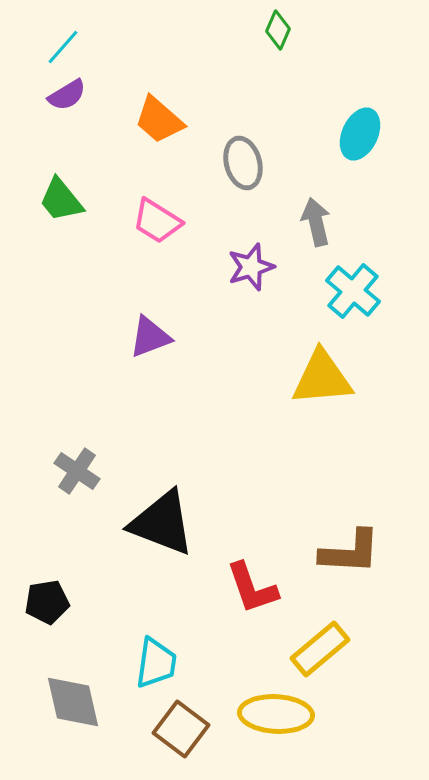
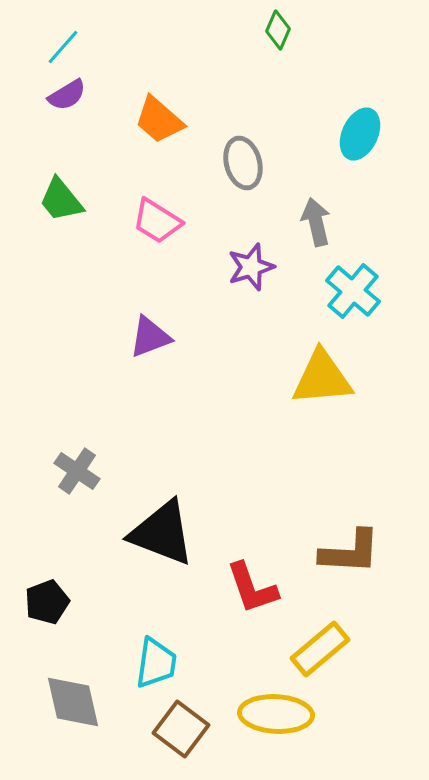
black triangle: moved 10 px down
black pentagon: rotated 12 degrees counterclockwise
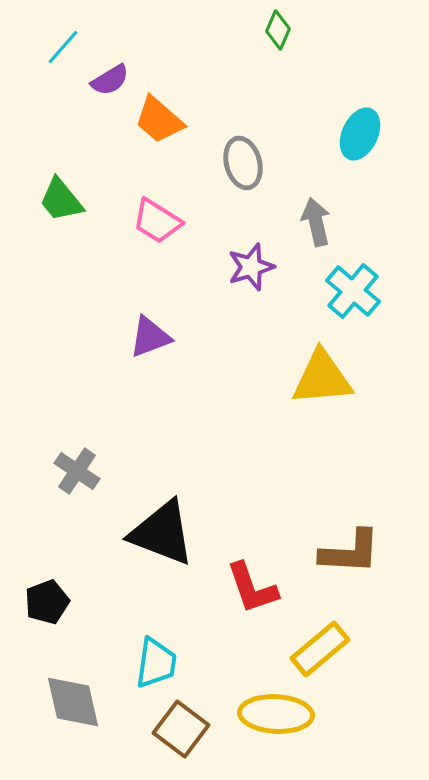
purple semicircle: moved 43 px right, 15 px up
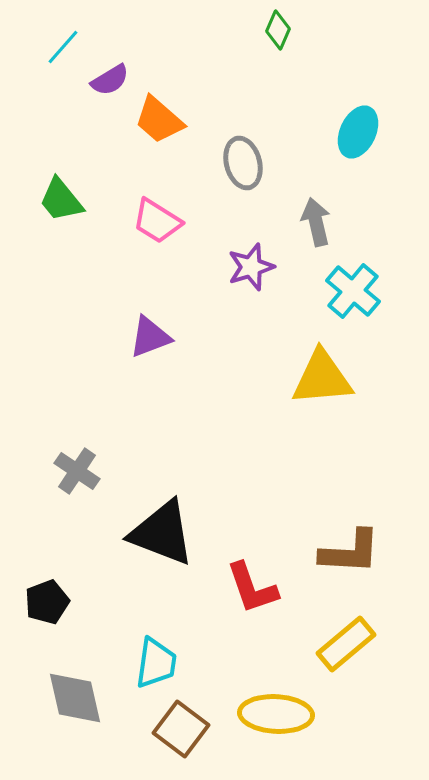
cyan ellipse: moved 2 px left, 2 px up
yellow rectangle: moved 26 px right, 5 px up
gray diamond: moved 2 px right, 4 px up
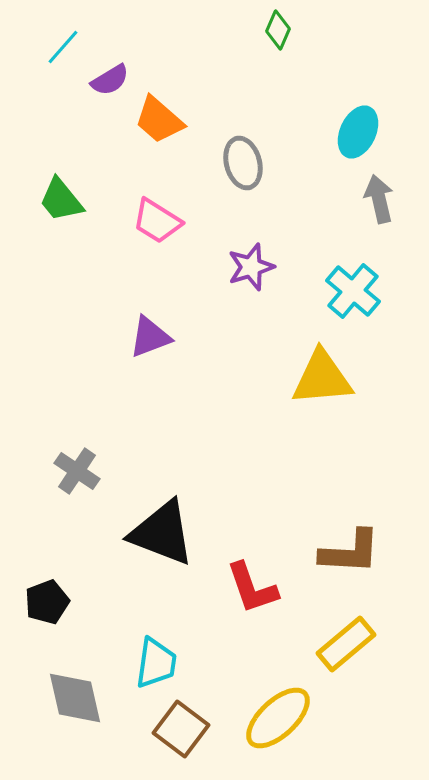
gray arrow: moved 63 px right, 23 px up
yellow ellipse: moved 2 px right, 4 px down; rotated 46 degrees counterclockwise
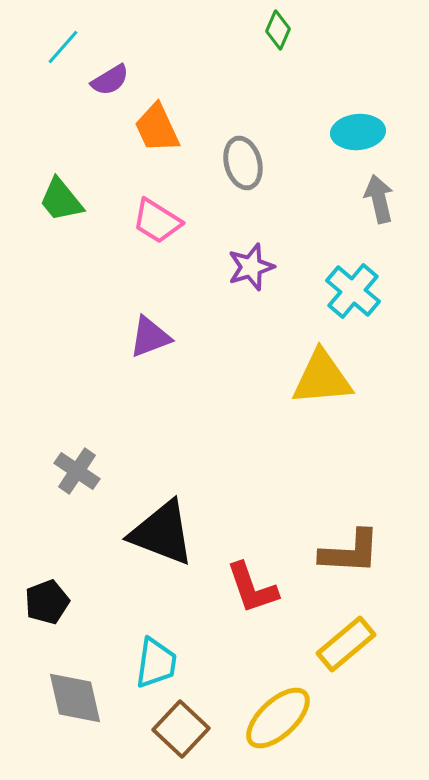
orange trapezoid: moved 2 px left, 8 px down; rotated 24 degrees clockwise
cyan ellipse: rotated 60 degrees clockwise
brown square: rotated 6 degrees clockwise
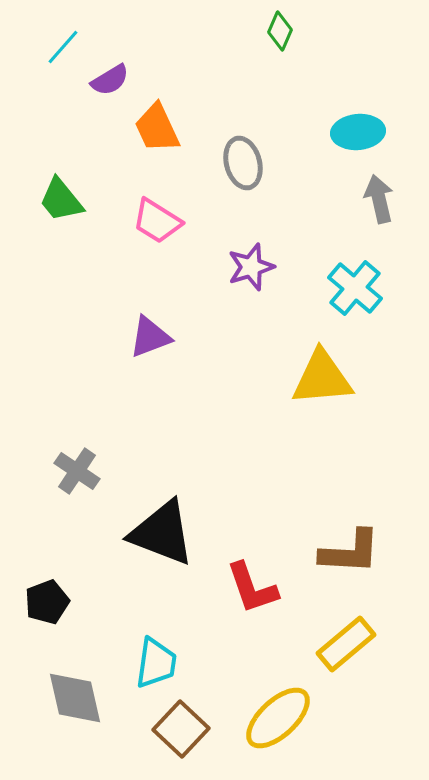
green diamond: moved 2 px right, 1 px down
cyan cross: moved 2 px right, 3 px up
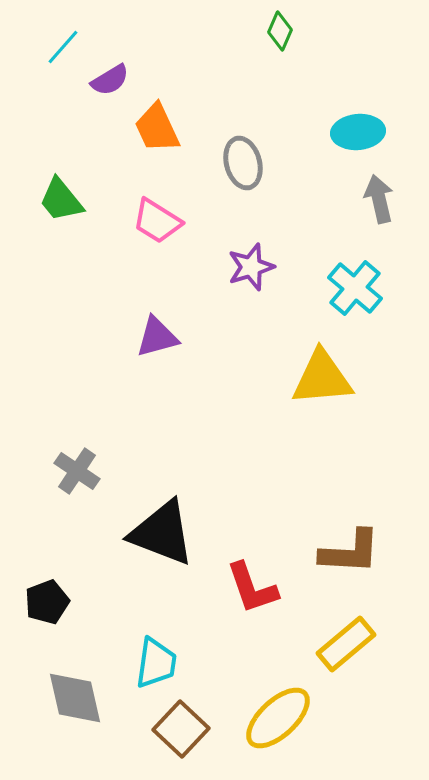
purple triangle: moved 7 px right; rotated 6 degrees clockwise
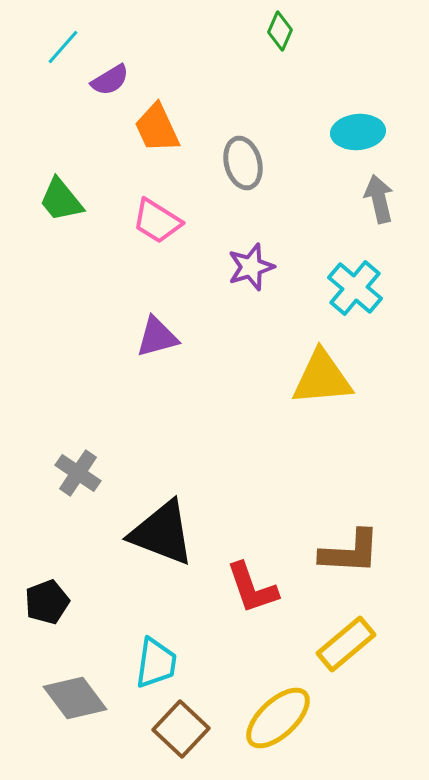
gray cross: moved 1 px right, 2 px down
gray diamond: rotated 24 degrees counterclockwise
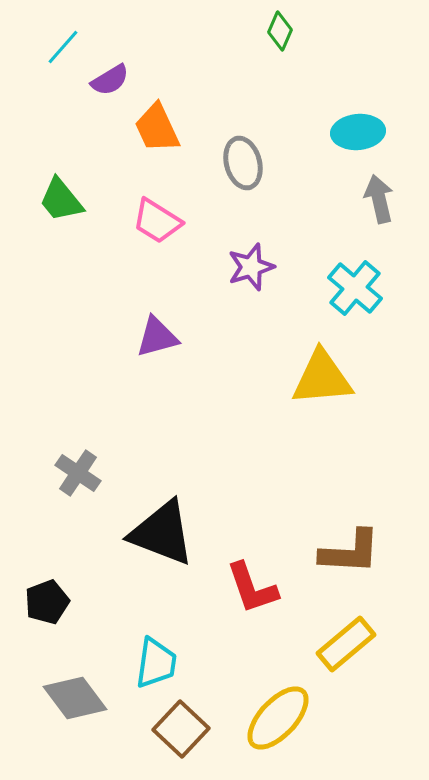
yellow ellipse: rotated 4 degrees counterclockwise
